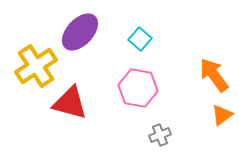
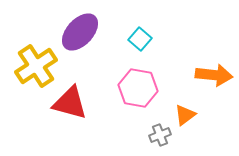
orange arrow: rotated 132 degrees clockwise
orange triangle: moved 37 px left
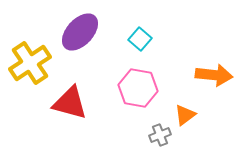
yellow cross: moved 6 px left, 3 px up
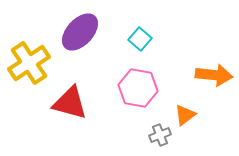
yellow cross: moved 1 px left
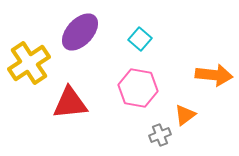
red triangle: rotated 21 degrees counterclockwise
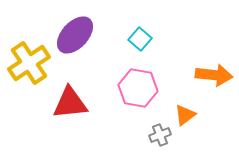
purple ellipse: moved 5 px left, 3 px down
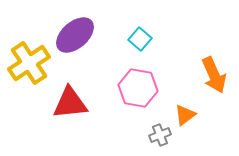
purple ellipse: rotated 6 degrees clockwise
orange arrow: rotated 60 degrees clockwise
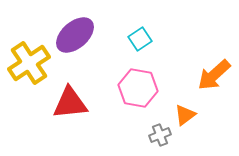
cyan square: rotated 15 degrees clockwise
orange arrow: rotated 72 degrees clockwise
